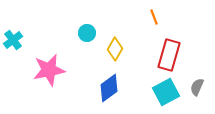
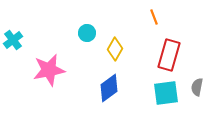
gray semicircle: rotated 12 degrees counterclockwise
cyan square: moved 1 px down; rotated 20 degrees clockwise
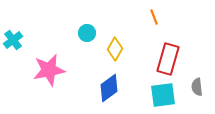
red rectangle: moved 1 px left, 4 px down
gray semicircle: rotated 18 degrees counterclockwise
cyan square: moved 3 px left, 2 px down
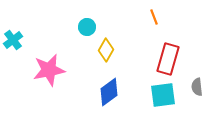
cyan circle: moved 6 px up
yellow diamond: moved 9 px left, 1 px down
blue diamond: moved 4 px down
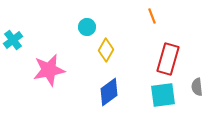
orange line: moved 2 px left, 1 px up
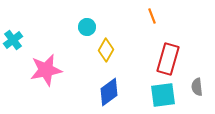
pink star: moved 3 px left
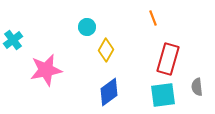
orange line: moved 1 px right, 2 px down
